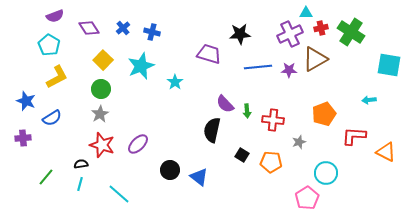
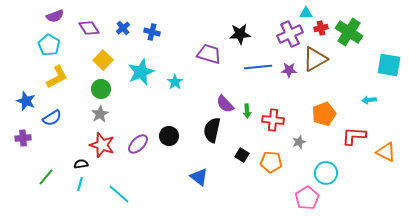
green cross at (351, 32): moved 2 px left
cyan star at (141, 66): moved 6 px down
black circle at (170, 170): moved 1 px left, 34 px up
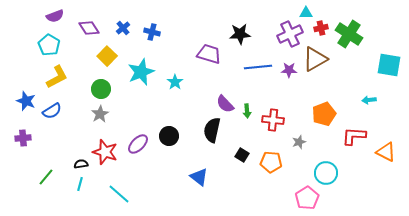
green cross at (349, 32): moved 2 px down
yellow square at (103, 60): moved 4 px right, 4 px up
blue semicircle at (52, 118): moved 7 px up
red star at (102, 145): moved 3 px right, 7 px down
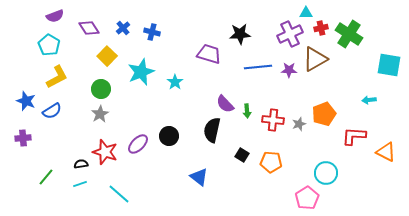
gray star at (299, 142): moved 18 px up
cyan line at (80, 184): rotated 56 degrees clockwise
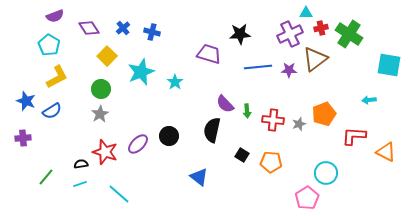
brown triangle at (315, 59): rotated 8 degrees counterclockwise
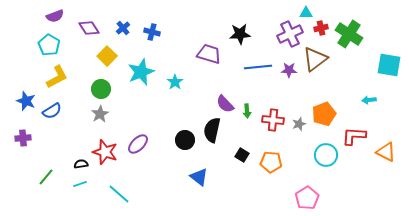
black circle at (169, 136): moved 16 px right, 4 px down
cyan circle at (326, 173): moved 18 px up
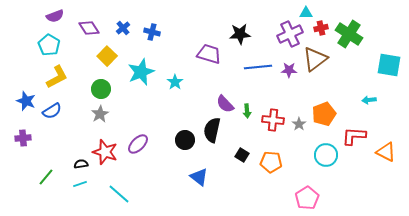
gray star at (299, 124): rotated 16 degrees counterclockwise
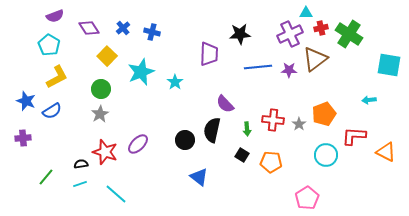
purple trapezoid at (209, 54): rotated 75 degrees clockwise
green arrow at (247, 111): moved 18 px down
cyan line at (119, 194): moved 3 px left
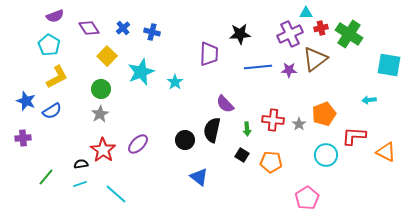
red star at (105, 152): moved 2 px left, 2 px up; rotated 15 degrees clockwise
